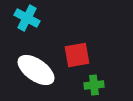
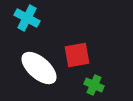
white ellipse: moved 3 px right, 2 px up; rotated 6 degrees clockwise
green cross: rotated 30 degrees clockwise
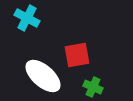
white ellipse: moved 4 px right, 8 px down
green cross: moved 1 px left, 2 px down
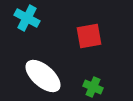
red square: moved 12 px right, 19 px up
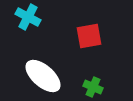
cyan cross: moved 1 px right, 1 px up
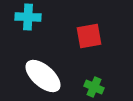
cyan cross: rotated 25 degrees counterclockwise
green cross: moved 1 px right
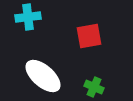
cyan cross: rotated 10 degrees counterclockwise
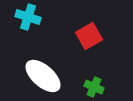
cyan cross: rotated 25 degrees clockwise
red square: rotated 20 degrees counterclockwise
